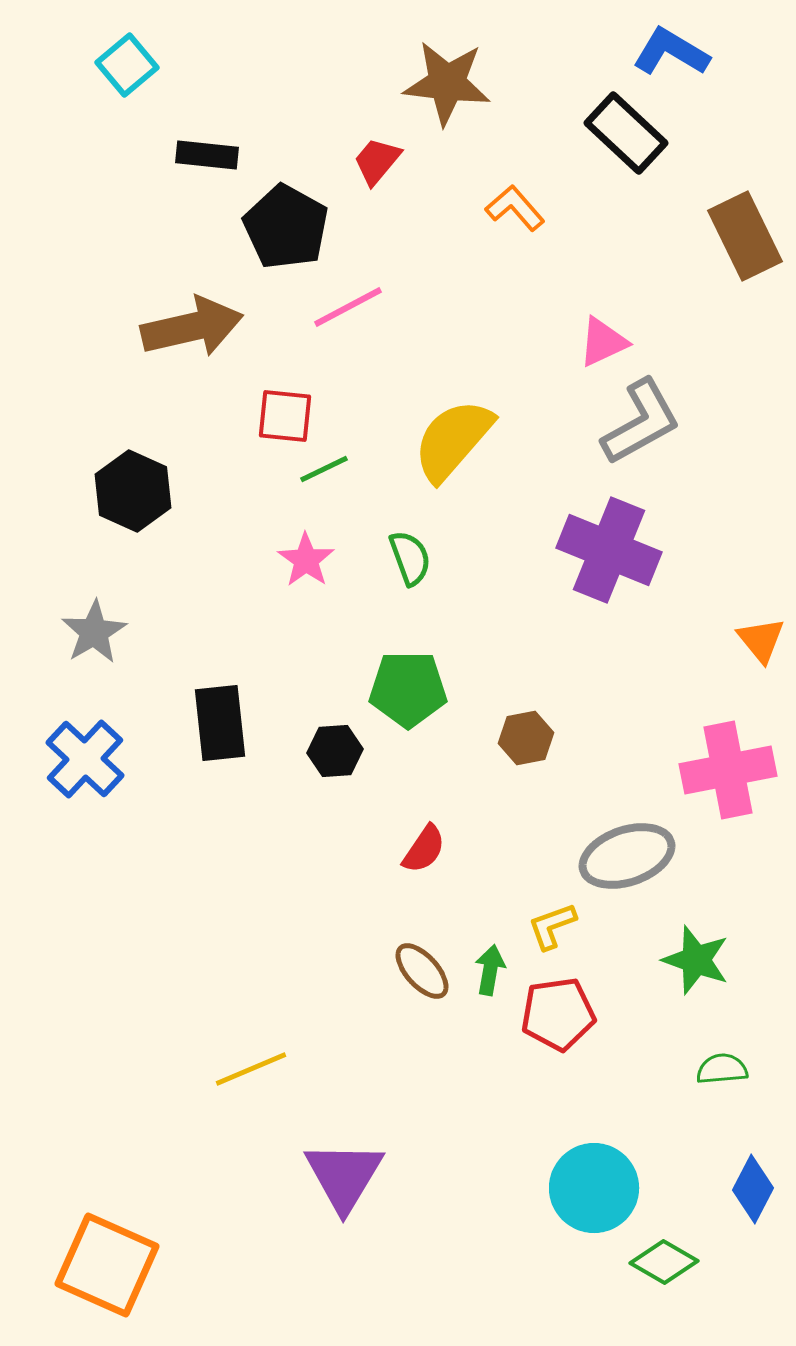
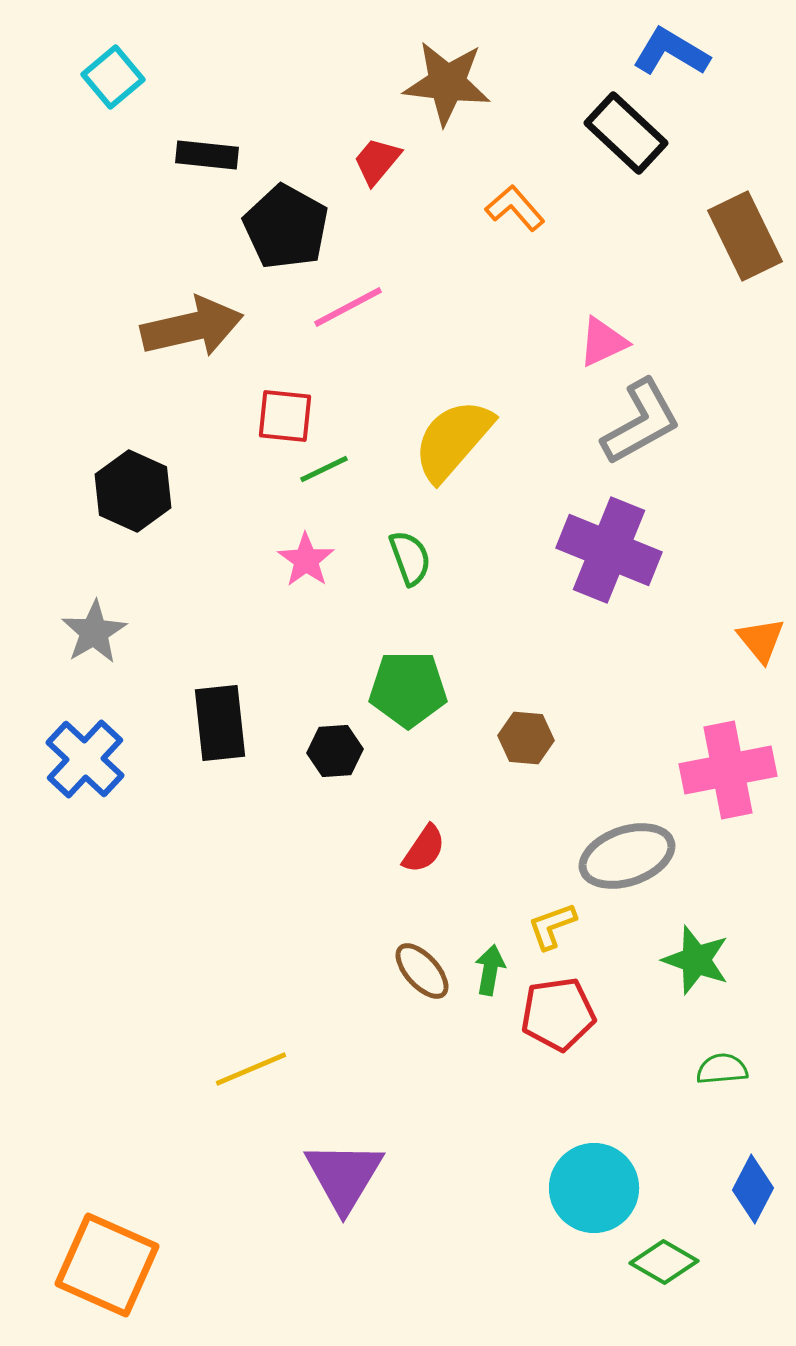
cyan square at (127, 65): moved 14 px left, 12 px down
brown hexagon at (526, 738): rotated 16 degrees clockwise
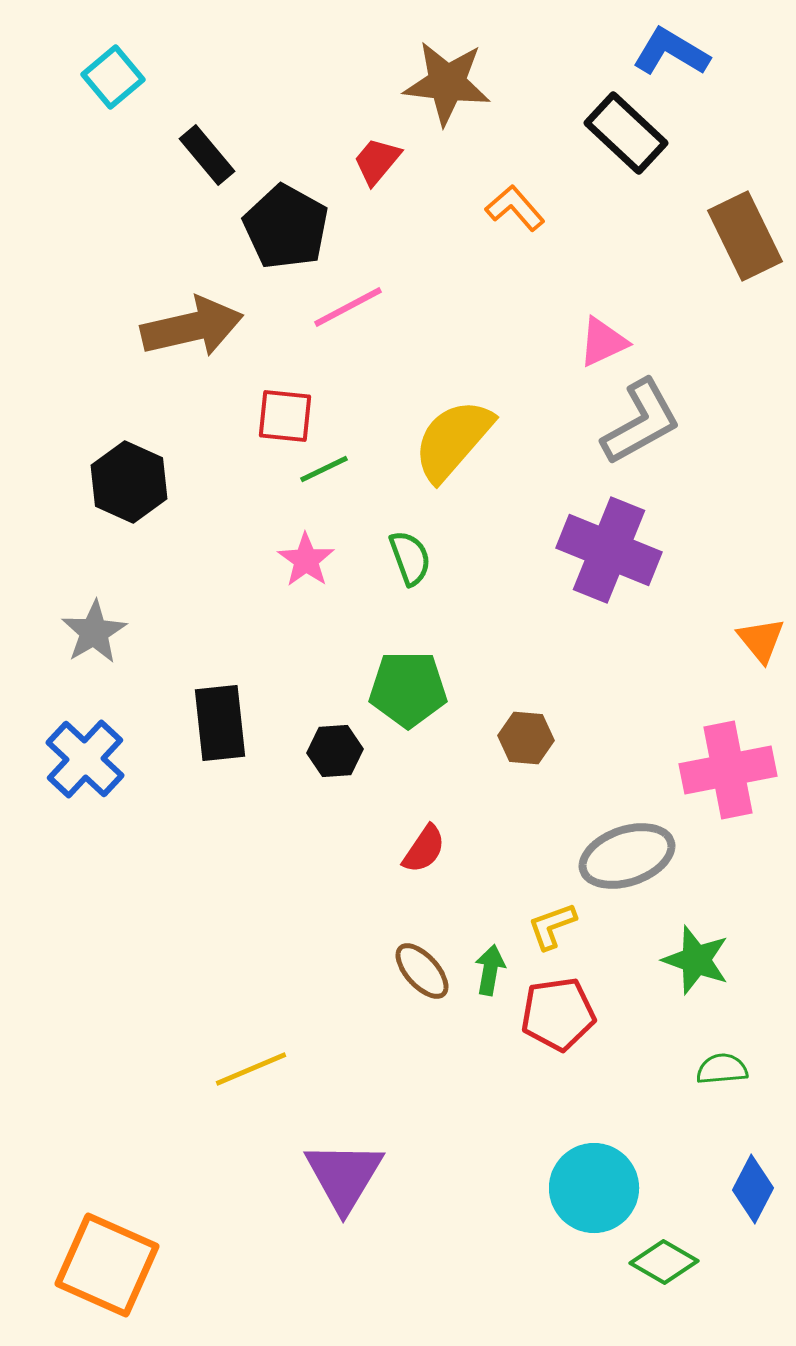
black rectangle at (207, 155): rotated 44 degrees clockwise
black hexagon at (133, 491): moved 4 px left, 9 px up
